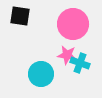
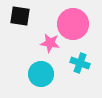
pink star: moved 17 px left, 12 px up
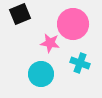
black square: moved 2 px up; rotated 30 degrees counterclockwise
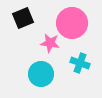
black square: moved 3 px right, 4 px down
pink circle: moved 1 px left, 1 px up
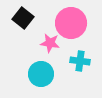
black square: rotated 30 degrees counterclockwise
pink circle: moved 1 px left
cyan cross: moved 2 px up; rotated 12 degrees counterclockwise
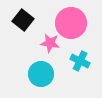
black square: moved 2 px down
cyan cross: rotated 18 degrees clockwise
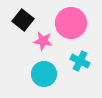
pink star: moved 7 px left, 2 px up
cyan circle: moved 3 px right
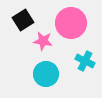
black square: rotated 20 degrees clockwise
cyan cross: moved 5 px right
cyan circle: moved 2 px right
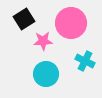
black square: moved 1 px right, 1 px up
pink star: rotated 12 degrees counterclockwise
